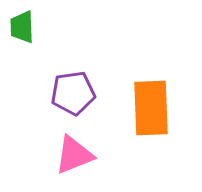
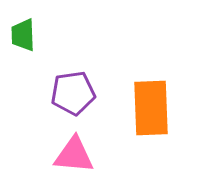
green trapezoid: moved 1 px right, 8 px down
pink triangle: rotated 27 degrees clockwise
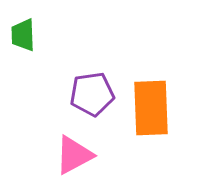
purple pentagon: moved 19 px right, 1 px down
pink triangle: rotated 33 degrees counterclockwise
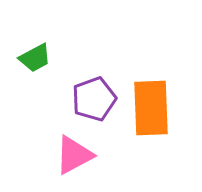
green trapezoid: moved 12 px right, 23 px down; rotated 116 degrees counterclockwise
purple pentagon: moved 2 px right, 5 px down; rotated 12 degrees counterclockwise
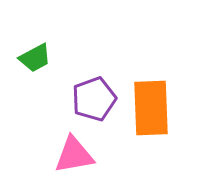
pink triangle: rotated 18 degrees clockwise
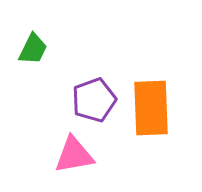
green trapezoid: moved 2 px left, 9 px up; rotated 36 degrees counterclockwise
purple pentagon: moved 1 px down
